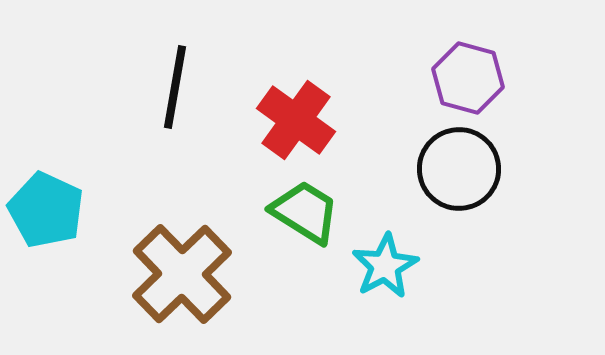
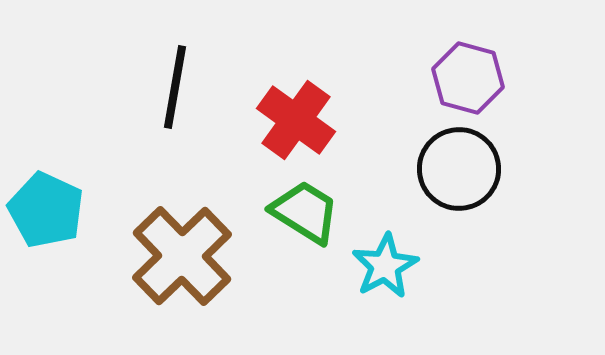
brown cross: moved 18 px up
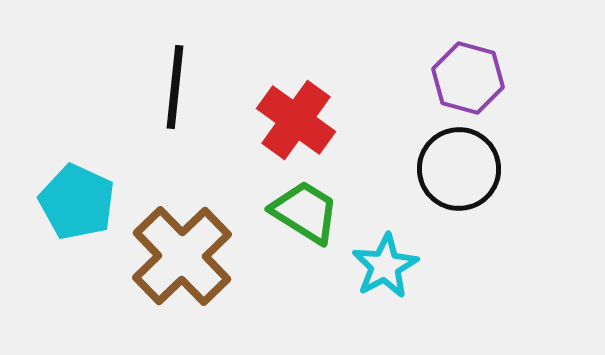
black line: rotated 4 degrees counterclockwise
cyan pentagon: moved 31 px right, 8 px up
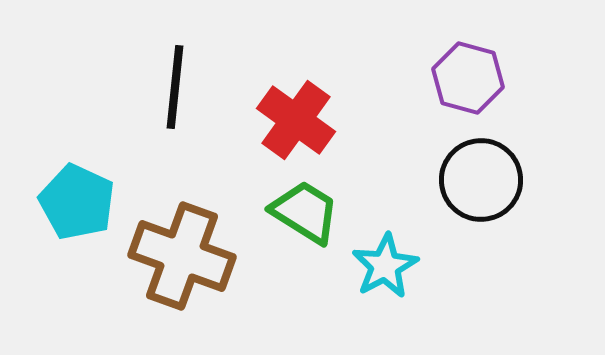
black circle: moved 22 px right, 11 px down
brown cross: rotated 26 degrees counterclockwise
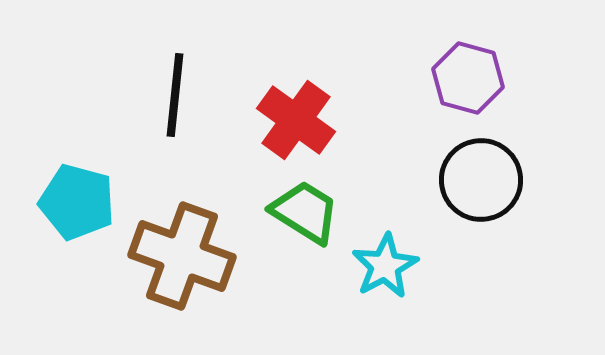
black line: moved 8 px down
cyan pentagon: rotated 10 degrees counterclockwise
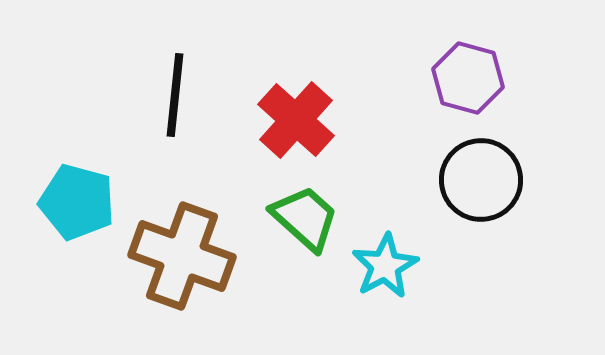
red cross: rotated 6 degrees clockwise
green trapezoid: moved 6 px down; rotated 10 degrees clockwise
